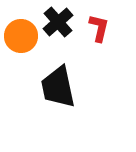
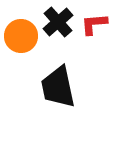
red L-shape: moved 5 px left, 4 px up; rotated 108 degrees counterclockwise
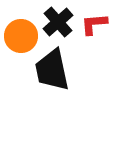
black trapezoid: moved 6 px left, 17 px up
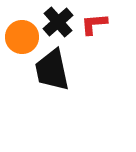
orange circle: moved 1 px right, 1 px down
